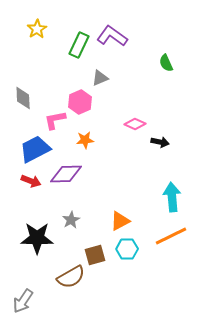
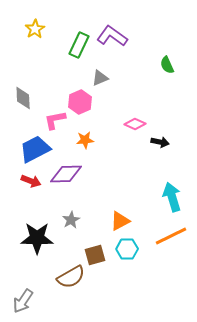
yellow star: moved 2 px left
green semicircle: moved 1 px right, 2 px down
cyan arrow: rotated 12 degrees counterclockwise
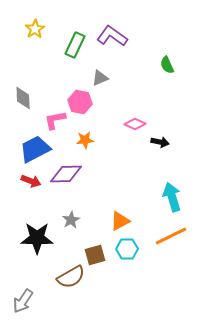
green rectangle: moved 4 px left
pink hexagon: rotated 25 degrees counterclockwise
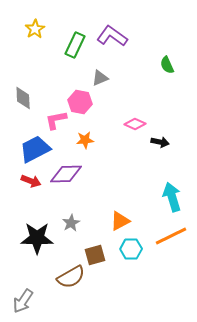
pink L-shape: moved 1 px right
gray star: moved 3 px down
cyan hexagon: moved 4 px right
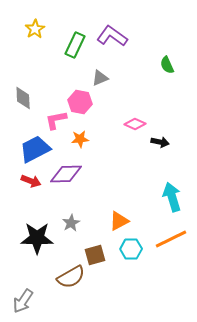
orange star: moved 5 px left, 1 px up
orange triangle: moved 1 px left
orange line: moved 3 px down
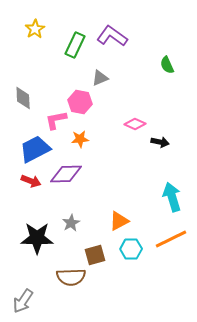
brown semicircle: rotated 28 degrees clockwise
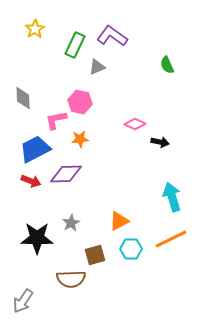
gray triangle: moved 3 px left, 11 px up
brown semicircle: moved 2 px down
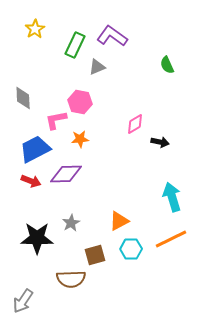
pink diamond: rotated 55 degrees counterclockwise
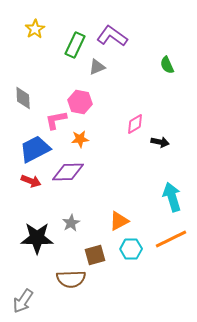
purple diamond: moved 2 px right, 2 px up
